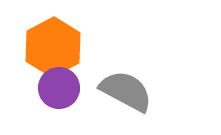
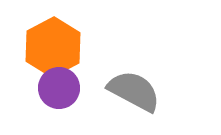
gray semicircle: moved 8 px right
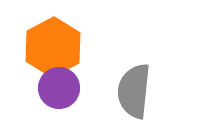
gray semicircle: rotated 112 degrees counterclockwise
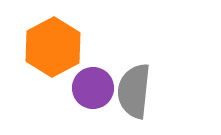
purple circle: moved 34 px right
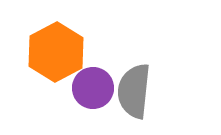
orange hexagon: moved 3 px right, 5 px down
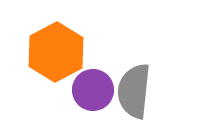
purple circle: moved 2 px down
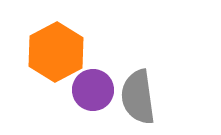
gray semicircle: moved 4 px right, 6 px down; rotated 14 degrees counterclockwise
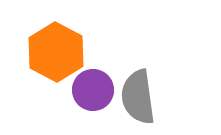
orange hexagon: rotated 4 degrees counterclockwise
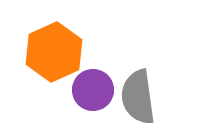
orange hexagon: moved 2 px left; rotated 8 degrees clockwise
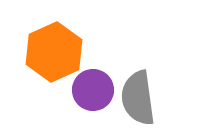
gray semicircle: moved 1 px down
